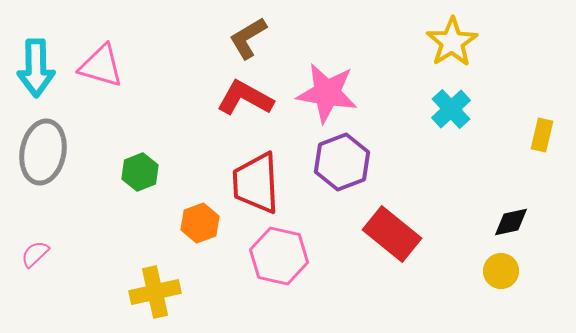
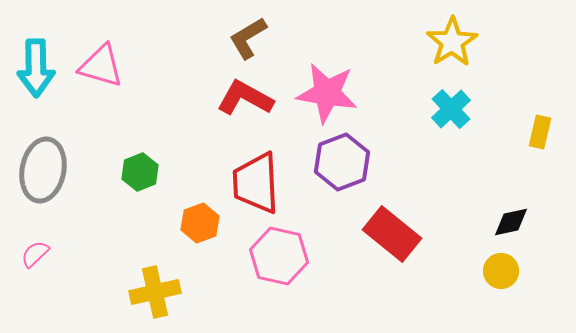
yellow rectangle: moved 2 px left, 3 px up
gray ellipse: moved 18 px down
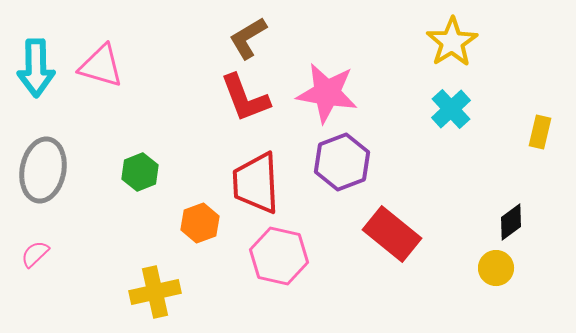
red L-shape: rotated 140 degrees counterclockwise
black diamond: rotated 24 degrees counterclockwise
yellow circle: moved 5 px left, 3 px up
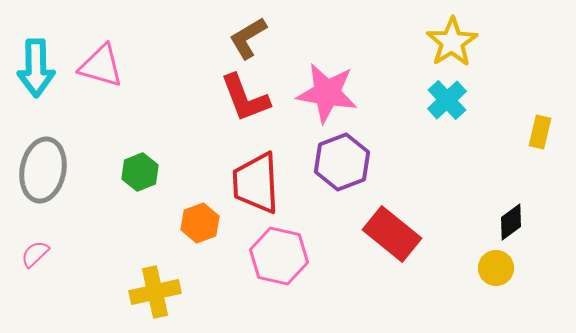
cyan cross: moved 4 px left, 9 px up
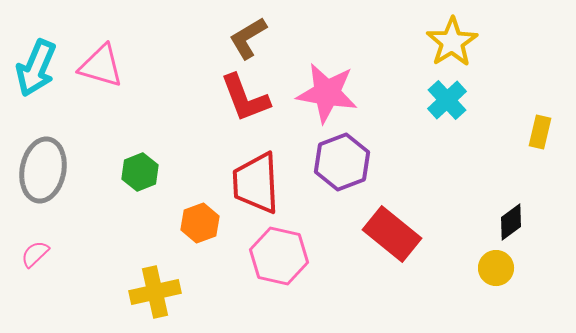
cyan arrow: rotated 24 degrees clockwise
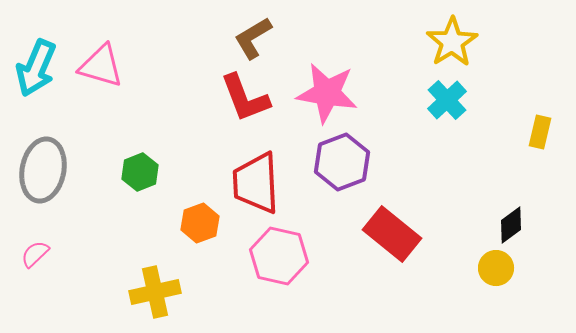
brown L-shape: moved 5 px right
black diamond: moved 3 px down
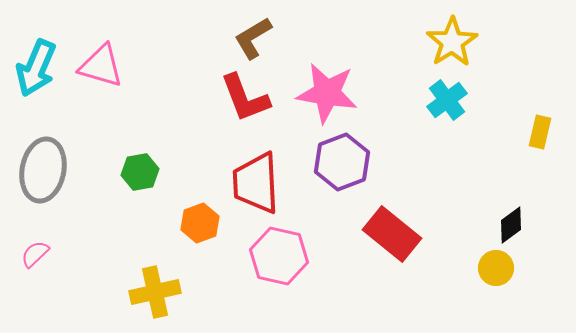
cyan cross: rotated 6 degrees clockwise
green hexagon: rotated 12 degrees clockwise
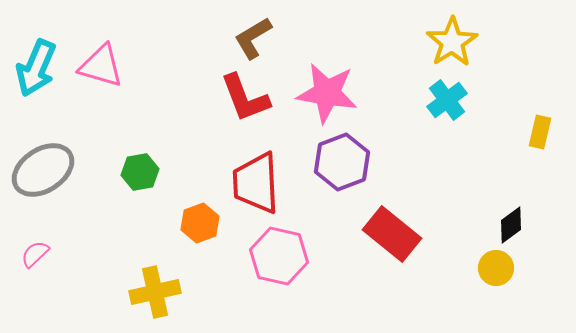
gray ellipse: rotated 46 degrees clockwise
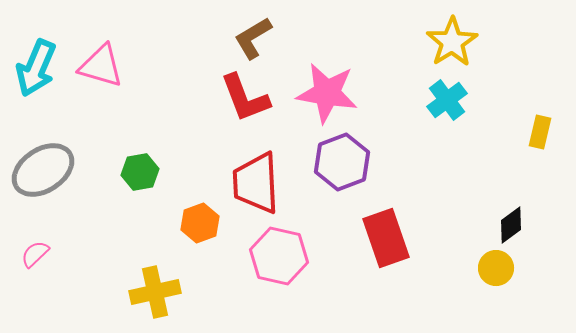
red rectangle: moved 6 px left, 4 px down; rotated 32 degrees clockwise
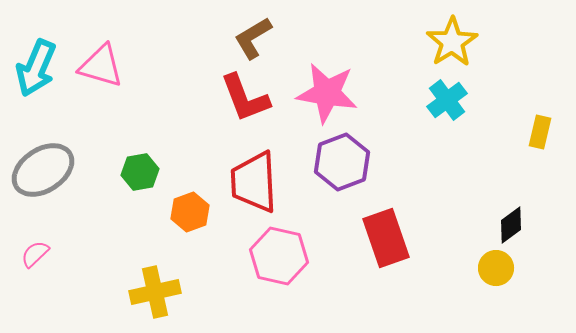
red trapezoid: moved 2 px left, 1 px up
orange hexagon: moved 10 px left, 11 px up
